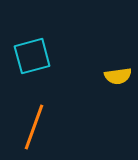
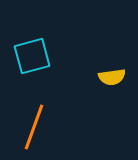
yellow semicircle: moved 6 px left, 1 px down
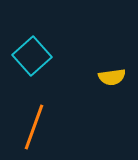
cyan square: rotated 27 degrees counterclockwise
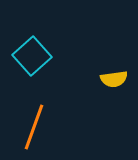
yellow semicircle: moved 2 px right, 2 px down
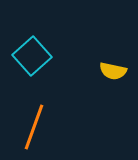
yellow semicircle: moved 1 px left, 8 px up; rotated 20 degrees clockwise
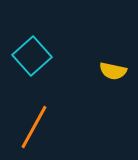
orange line: rotated 9 degrees clockwise
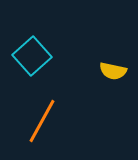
orange line: moved 8 px right, 6 px up
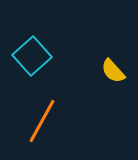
yellow semicircle: rotated 36 degrees clockwise
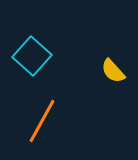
cyan square: rotated 6 degrees counterclockwise
